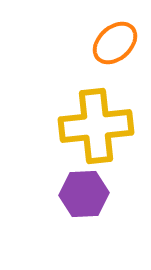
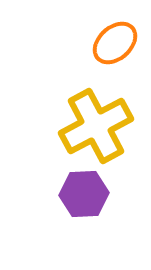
yellow cross: rotated 22 degrees counterclockwise
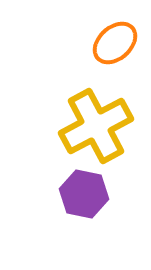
purple hexagon: rotated 15 degrees clockwise
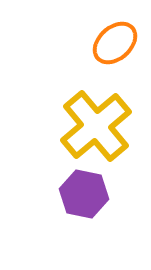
yellow cross: rotated 12 degrees counterclockwise
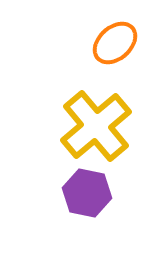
purple hexagon: moved 3 px right, 1 px up
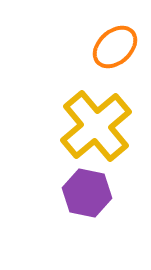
orange ellipse: moved 4 px down
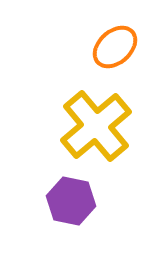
purple hexagon: moved 16 px left, 8 px down
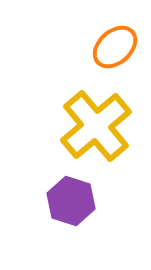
purple hexagon: rotated 6 degrees clockwise
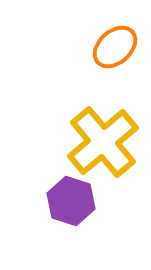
yellow cross: moved 7 px right, 16 px down
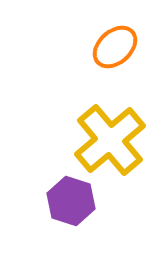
yellow cross: moved 7 px right, 2 px up
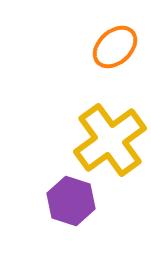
yellow cross: rotated 4 degrees clockwise
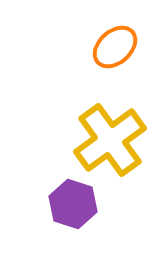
purple hexagon: moved 2 px right, 3 px down
